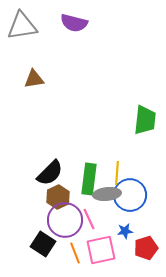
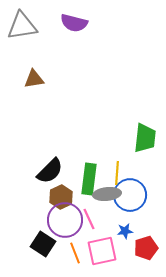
green trapezoid: moved 18 px down
black semicircle: moved 2 px up
brown hexagon: moved 3 px right
pink square: moved 1 px right, 1 px down
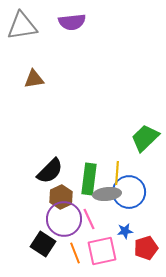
purple semicircle: moved 2 px left, 1 px up; rotated 20 degrees counterclockwise
green trapezoid: rotated 140 degrees counterclockwise
blue circle: moved 1 px left, 3 px up
purple circle: moved 1 px left, 1 px up
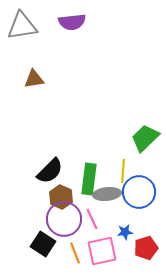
yellow line: moved 6 px right, 2 px up
blue circle: moved 10 px right
brown hexagon: rotated 10 degrees counterclockwise
pink line: moved 3 px right
blue star: moved 1 px down
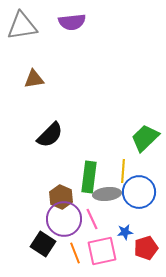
black semicircle: moved 36 px up
green rectangle: moved 2 px up
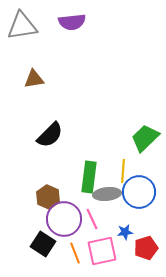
brown hexagon: moved 13 px left
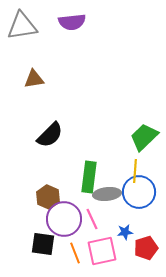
green trapezoid: moved 1 px left, 1 px up
yellow line: moved 12 px right
black square: rotated 25 degrees counterclockwise
